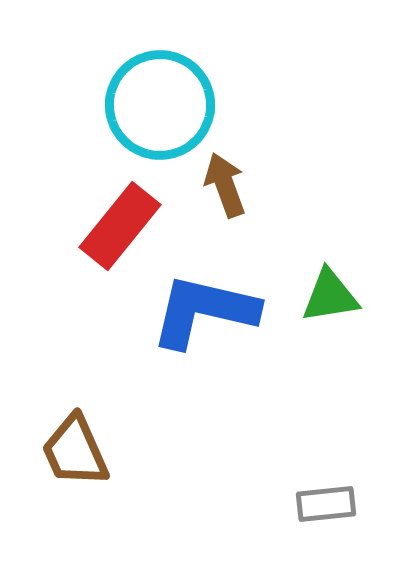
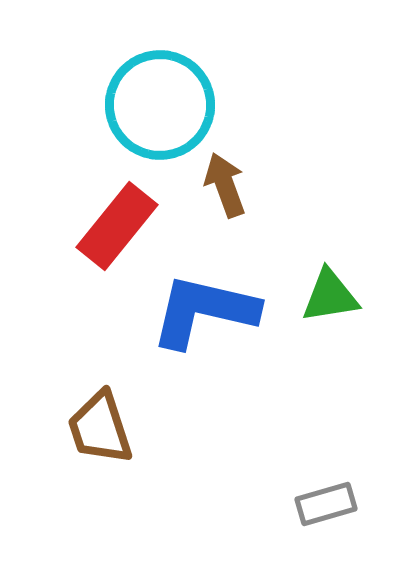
red rectangle: moved 3 px left
brown trapezoid: moved 25 px right, 23 px up; rotated 6 degrees clockwise
gray rectangle: rotated 10 degrees counterclockwise
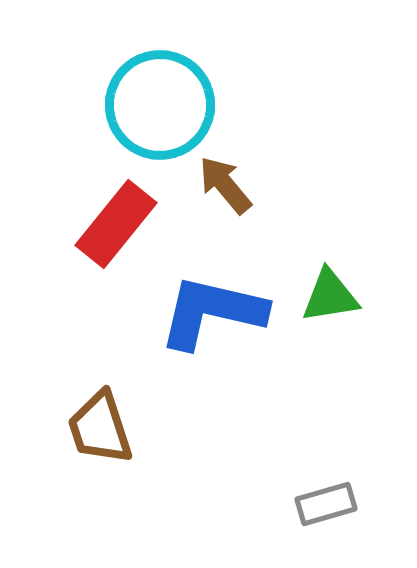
brown arrow: rotated 20 degrees counterclockwise
red rectangle: moved 1 px left, 2 px up
blue L-shape: moved 8 px right, 1 px down
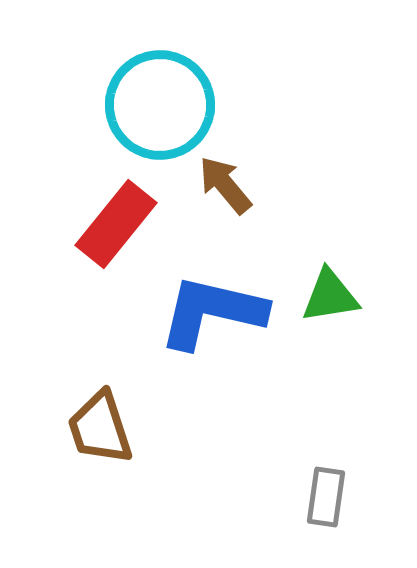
gray rectangle: moved 7 px up; rotated 66 degrees counterclockwise
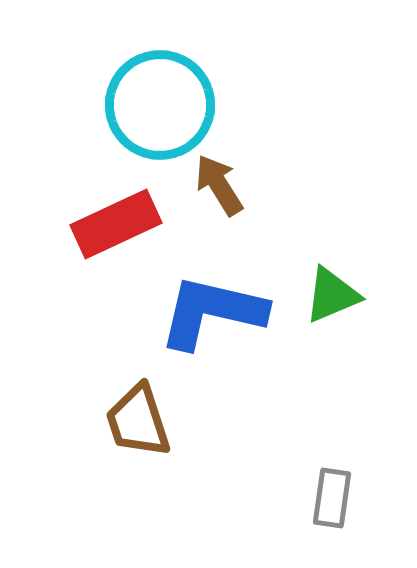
brown arrow: moved 6 px left; rotated 8 degrees clockwise
red rectangle: rotated 26 degrees clockwise
green triangle: moved 2 px right, 1 px up; rotated 14 degrees counterclockwise
brown trapezoid: moved 38 px right, 7 px up
gray rectangle: moved 6 px right, 1 px down
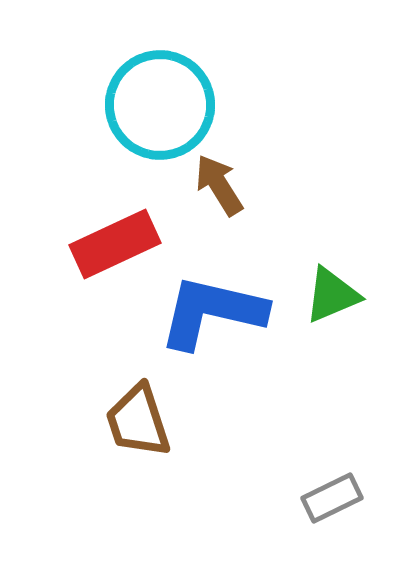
red rectangle: moved 1 px left, 20 px down
gray rectangle: rotated 56 degrees clockwise
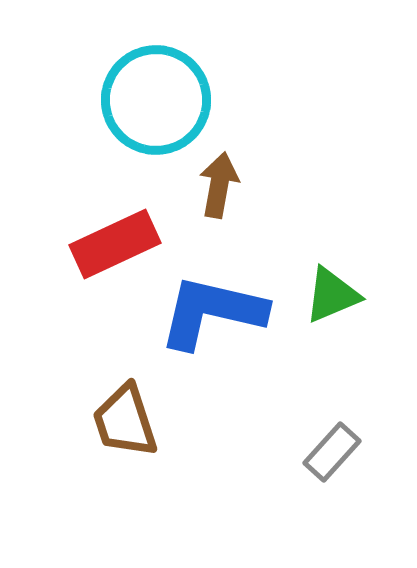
cyan circle: moved 4 px left, 5 px up
brown arrow: rotated 42 degrees clockwise
brown trapezoid: moved 13 px left
gray rectangle: moved 46 px up; rotated 22 degrees counterclockwise
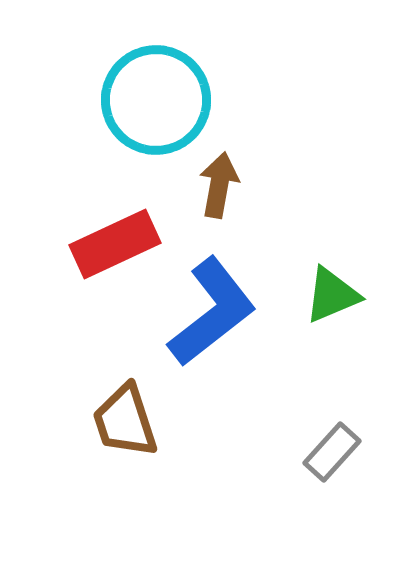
blue L-shape: rotated 129 degrees clockwise
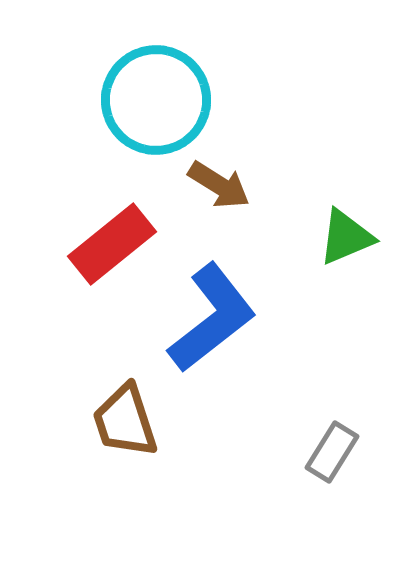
brown arrow: rotated 112 degrees clockwise
red rectangle: moved 3 px left; rotated 14 degrees counterclockwise
green triangle: moved 14 px right, 58 px up
blue L-shape: moved 6 px down
gray rectangle: rotated 10 degrees counterclockwise
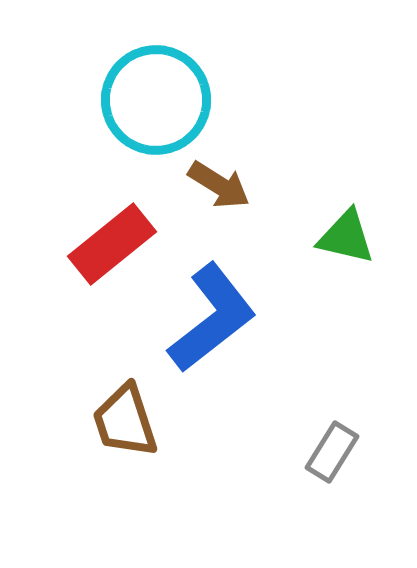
green triangle: rotated 36 degrees clockwise
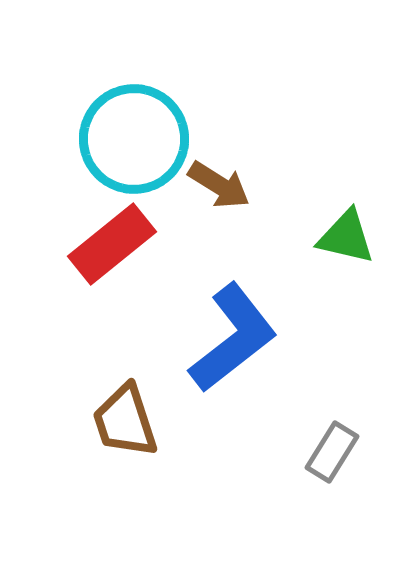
cyan circle: moved 22 px left, 39 px down
blue L-shape: moved 21 px right, 20 px down
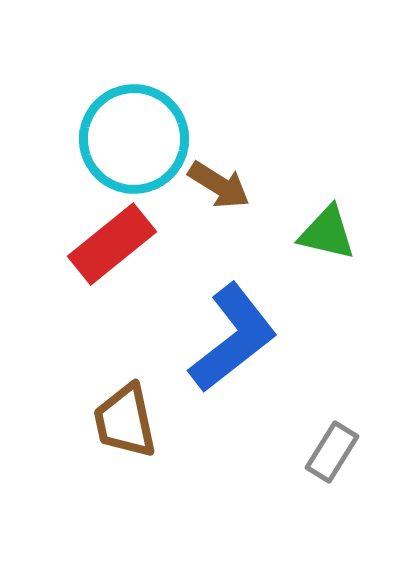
green triangle: moved 19 px left, 4 px up
brown trapezoid: rotated 6 degrees clockwise
